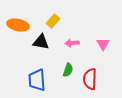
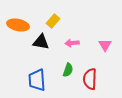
pink triangle: moved 2 px right, 1 px down
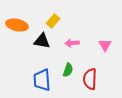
orange ellipse: moved 1 px left
black triangle: moved 1 px right, 1 px up
blue trapezoid: moved 5 px right
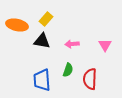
yellow rectangle: moved 7 px left, 2 px up
pink arrow: moved 1 px down
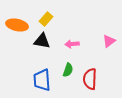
pink triangle: moved 4 px right, 4 px up; rotated 24 degrees clockwise
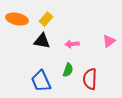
orange ellipse: moved 6 px up
blue trapezoid: moved 1 px left, 1 px down; rotated 20 degrees counterclockwise
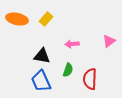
black triangle: moved 15 px down
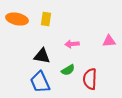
yellow rectangle: rotated 32 degrees counterclockwise
pink triangle: rotated 32 degrees clockwise
green semicircle: rotated 40 degrees clockwise
blue trapezoid: moved 1 px left, 1 px down
